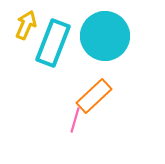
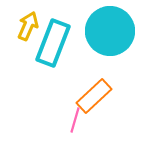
yellow arrow: moved 2 px right, 1 px down
cyan circle: moved 5 px right, 5 px up
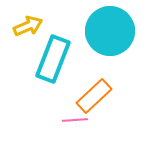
yellow arrow: rotated 44 degrees clockwise
cyan rectangle: moved 16 px down
pink line: rotated 70 degrees clockwise
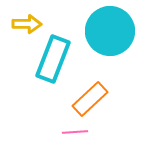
yellow arrow: moved 1 px left, 2 px up; rotated 24 degrees clockwise
orange rectangle: moved 4 px left, 3 px down
pink line: moved 12 px down
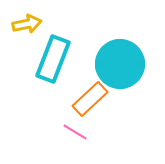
yellow arrow: rotated 12 degrees counterclockwise
cyan circle: moved 10 px right, 33 px down
pink line: rotated 35 degrees clockwise
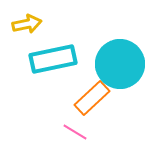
cyan rectangle: rotated 57 degrees clockwise
orange rectangle: moved 2 px right, 1 px up
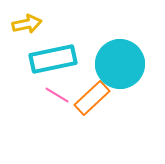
pink line: moved 18 px left, 37 px up
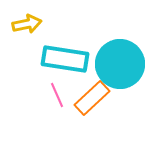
cyan rectangle: moved 12 px right; rotated 21 degrees clockwise
pink line: rotated 35 degrees clockwise
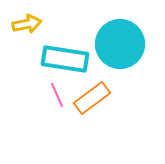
cyan circle: moved 20 px up
orange rectangle: rotated 6 degrees clockwise
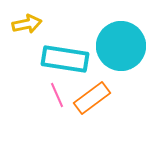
cyan circle: moved 1 px right, 2 px down
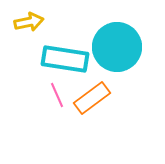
yellow arrow: moved 2 px right, 2 px up
cyan circle: moved 4 px left, 1 px down
